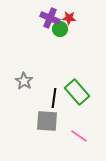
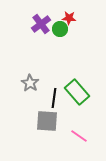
purple cross: moved 9 px left, 6 px down; rotated 30 degrees clockwise
gray star: moved 6 px right, 2 px down
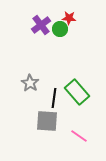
purple cross: moved 1 px down
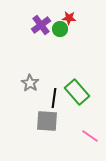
pink line: moved 11 px right
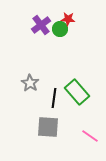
red star: moved 1 px left, 1 px down
gray square: moved 1 px right, 6 px down
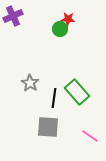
purple cross: moved 28 px left, 9 px up; rotated 12 degrees clockwise
